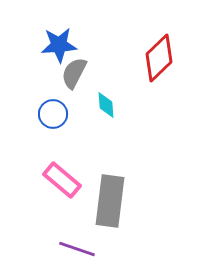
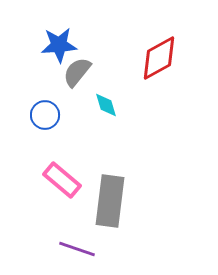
red diamond: rotated 15 degrees clockwise
gray semicircle: moved 3 px right, 1 px up; rotated 12 degrees clockwise
cyan diamond: rotated 12 degrees counterclockwise
blue circle: moved 8 px left, 1 px down
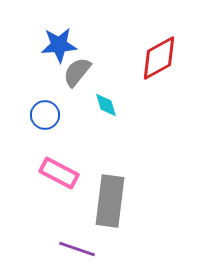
pink rectangle: moved 3 px left, 7 px up; rotated 12 degrees counterclockwise
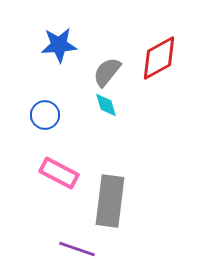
gray semicircle: moved 30 px right
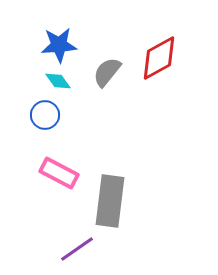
cyan diamond: moved 48 px left, 24 px up; rotated 20 degrees counterclockwise
purple line: rotated 54 degrees counterclockwise
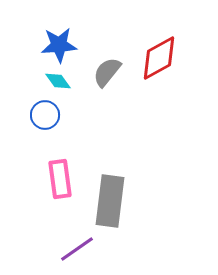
pink rectangle: moved 1 px right, 6 px down; rotated 54 degrees clockwise
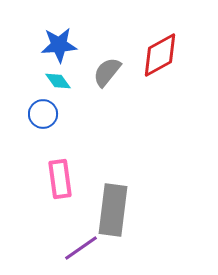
red diamond: moved 1 px right, 3 px up
blue circle: moved 2 px left, 1 px up
gray rectangle: moved 3 px right, 9 px down
purple line: moved 4 px right, 1 px up
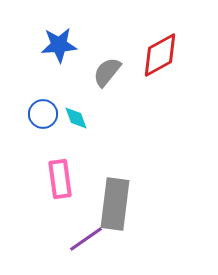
cyan diamond: moved 18 px right, 37 px down; rotated 16 degrees clockwise
gray rectangle: moved 2 px right, 6 px up
purple line: moved 5 px right, 9 px up
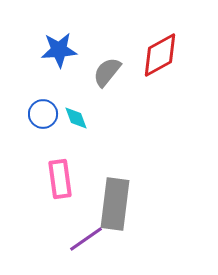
blue star: moved 5 px down
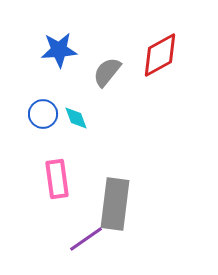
pink rectangle: moved 3 px left
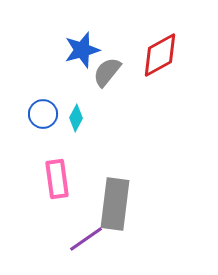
blue star: moved 23 px right; rotated 12 degrees counterclockwise
cyan diamond: rotated 48 degrees clockwise
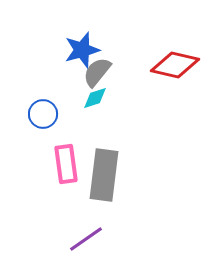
red diamond: moved 15 px right, 10 px down; rotated 42 degrees clockwise
gray semicircle: moved 10 px left
cyan diamond: moved 19 px right, 20 px up; rotated 44 degrees clockwise
pink rectangle: moved 9 px right, 15 px up
gray rectangle: moved 11 px left, 29 px up
